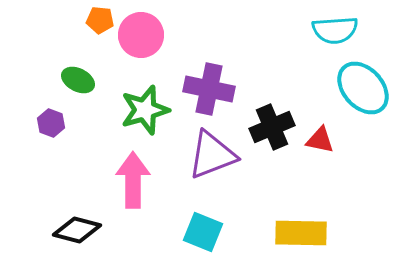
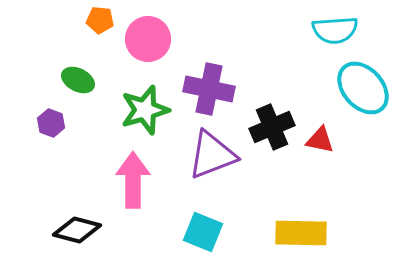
pink circle: moved 7 px right, 4 px down
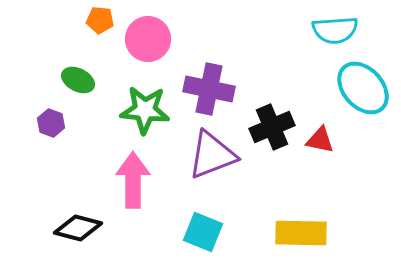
green star: rotated 21 degrees clockwise
black diamond: moved 1 px right, 2 px up
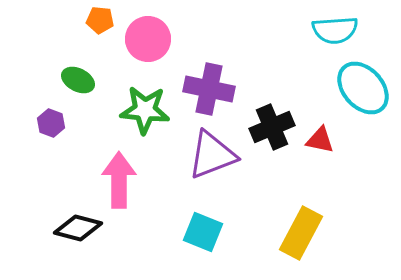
pink arrow: moved 14 px left
yellow rectangle: rotated 63 degrees counterclockwise
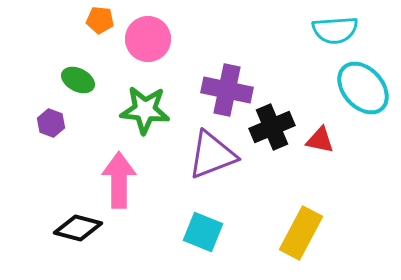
purple cross: moved 18 px right, 1 px down
